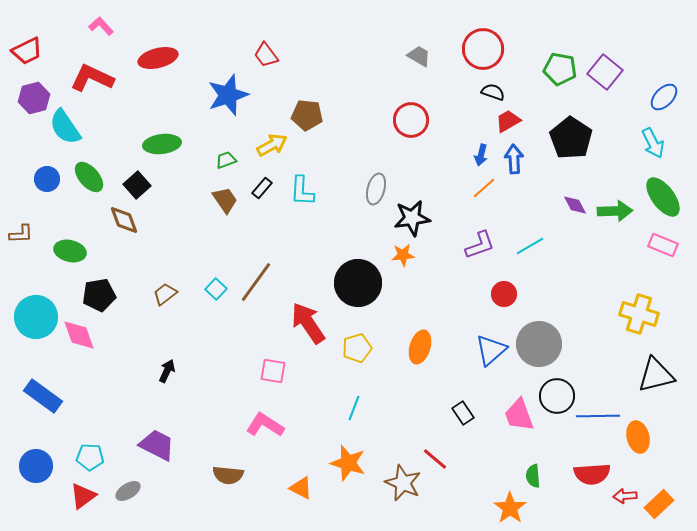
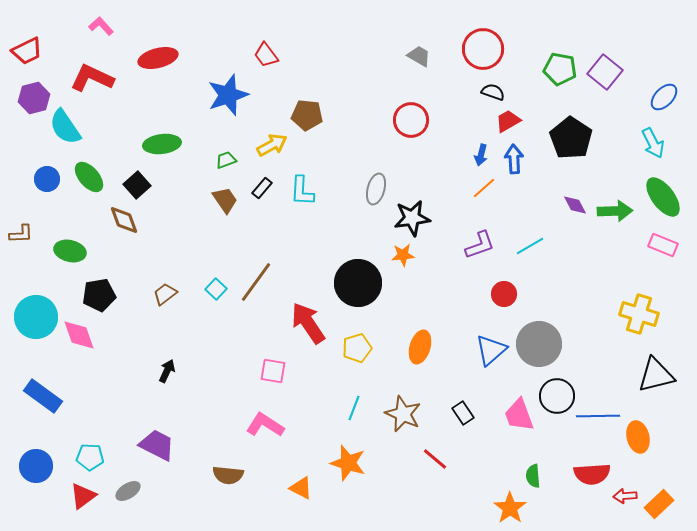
brown star at (403, 483): moved 69 px up
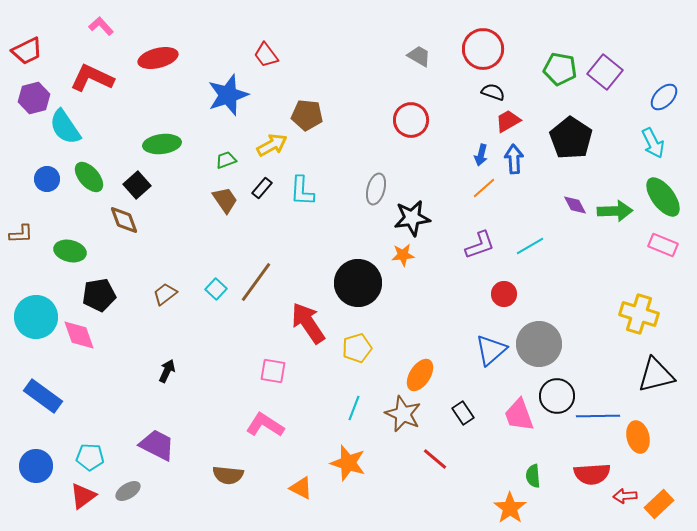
orange ellipse at (420, 347): moved 28 px down; rotated 16 degrees clockwise
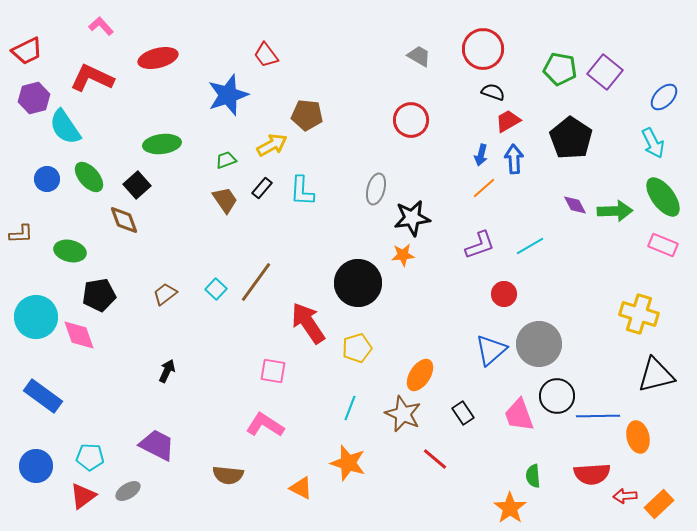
cyan line at (354, 408): moved 4 px left
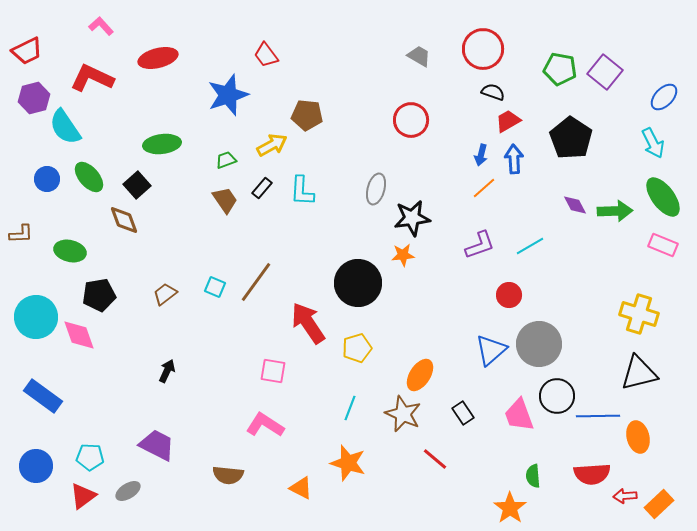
cyan square at (216, 289): moved 1 px left, 2 px up; rotated 20 degrees counterclockwise
red circle at (504, 294): moved 5 px right, 1 px down
black triangle at (656, 375): moved 17 px left, 2 px up
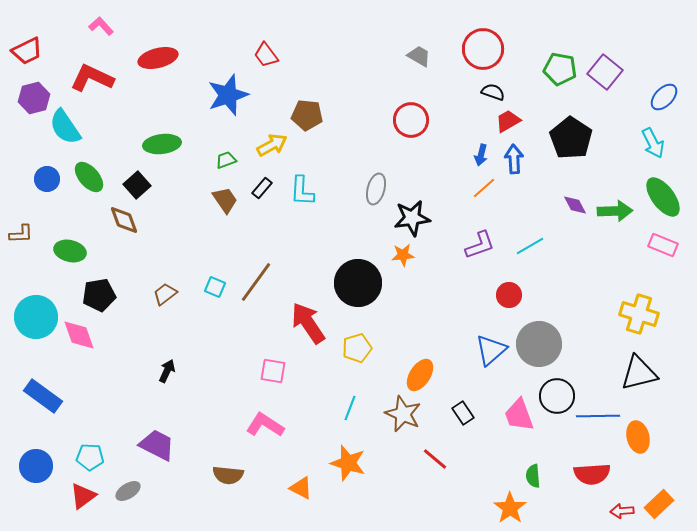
red arrow at (625, 496): moved 3 px left, 15 px down
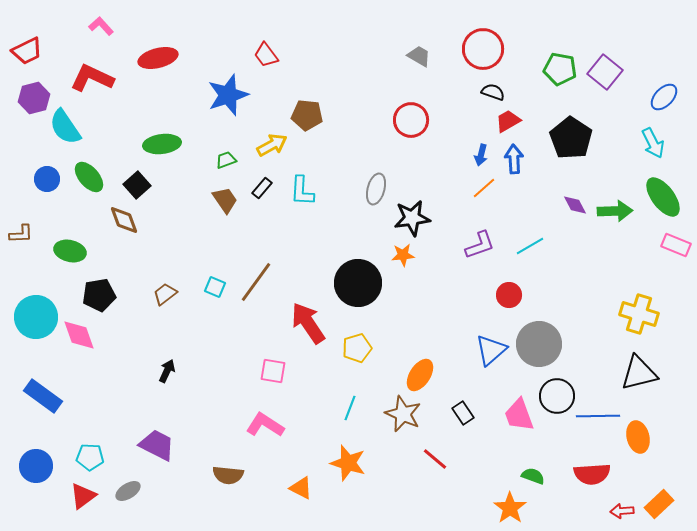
pink rectangle at (663, 245): moved 13 px right
green semicircle at (533, 476): rotated 115 degrees clockwise
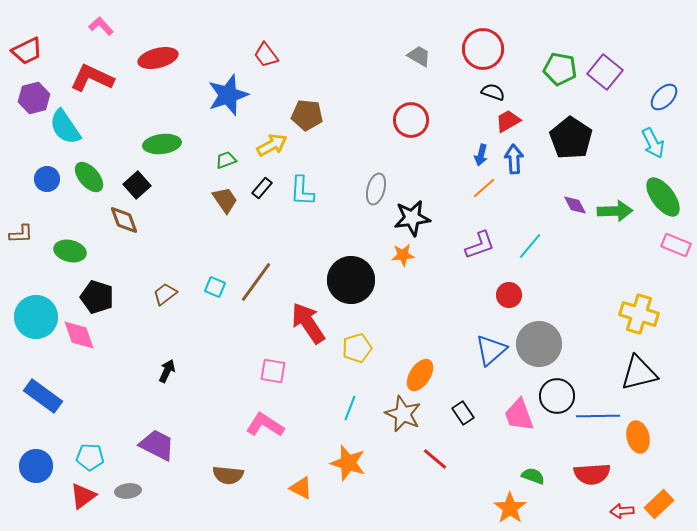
cyan line at (530, 246): rotated 20 degrees counterclockwise
black circle at (358, 283): moved 7 px left, 3 px up
black pentagon at (99, 295): moved 2 px left, 2 px down; rotated 28 degrees clockwise
gray ellipse at (128, 491): rotated 25 degrees clockwise
